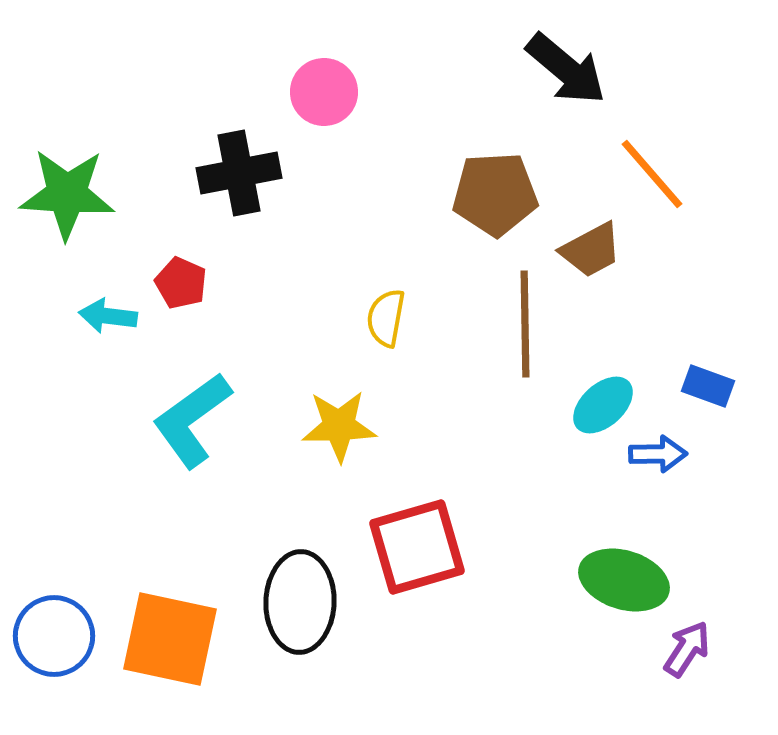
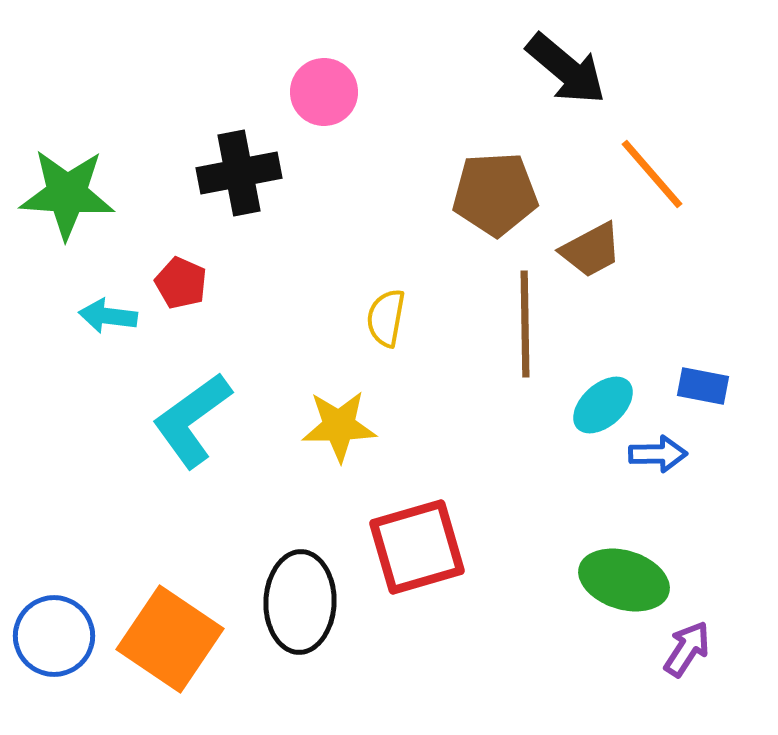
blue rectangle: moved 5 px left; rotated 9 degrees counterclockwise
orange square: rotated 22 degrees clockwise
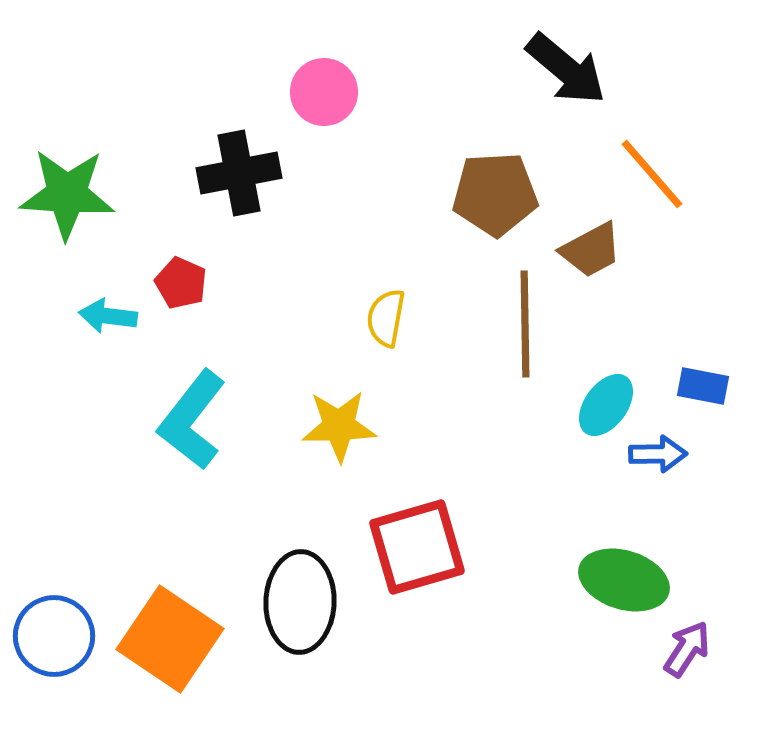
cyan ellipse: moved 3 px right; rotated 12 degrees counterclockwise
cyan L-shape: rotated 16 degrees counterclockwise
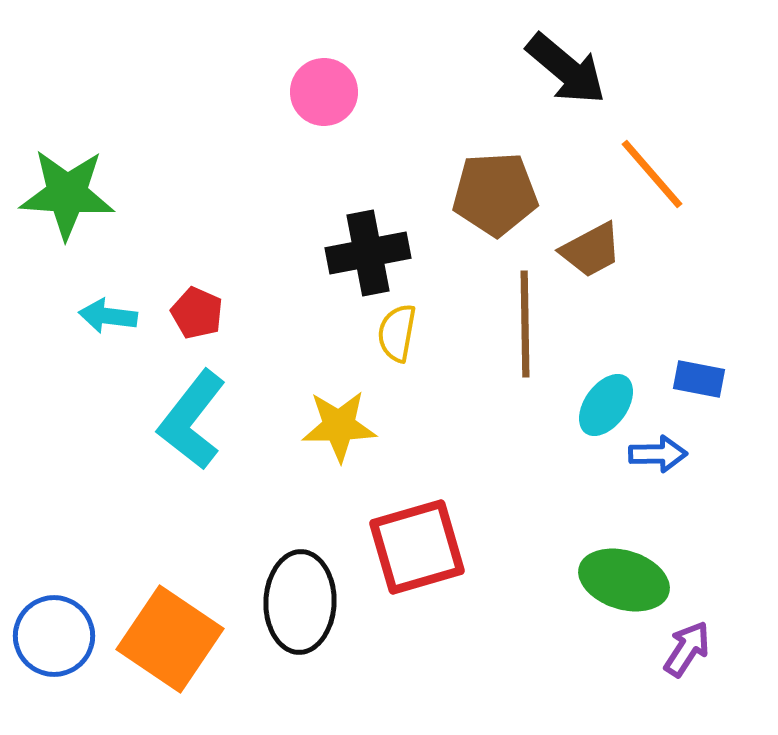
black cross: moved 129 px right, 80 px down
red pentagon: moved 16 px right, 30 px down
yellow semicircle: moved 11 px right, 15 px down
blue rectangle: moved 4 px left, 7 px up
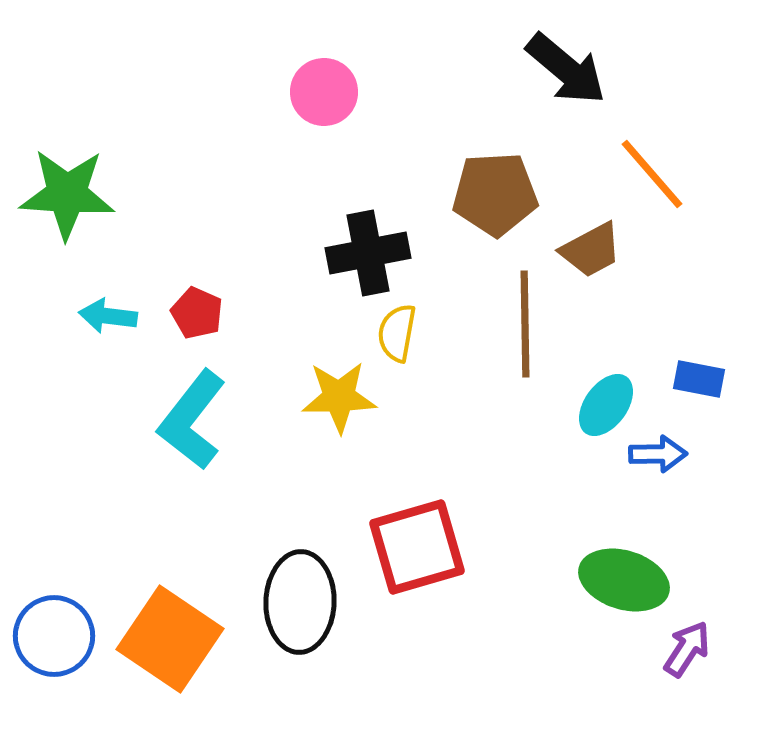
yellow star: moved 29 px up
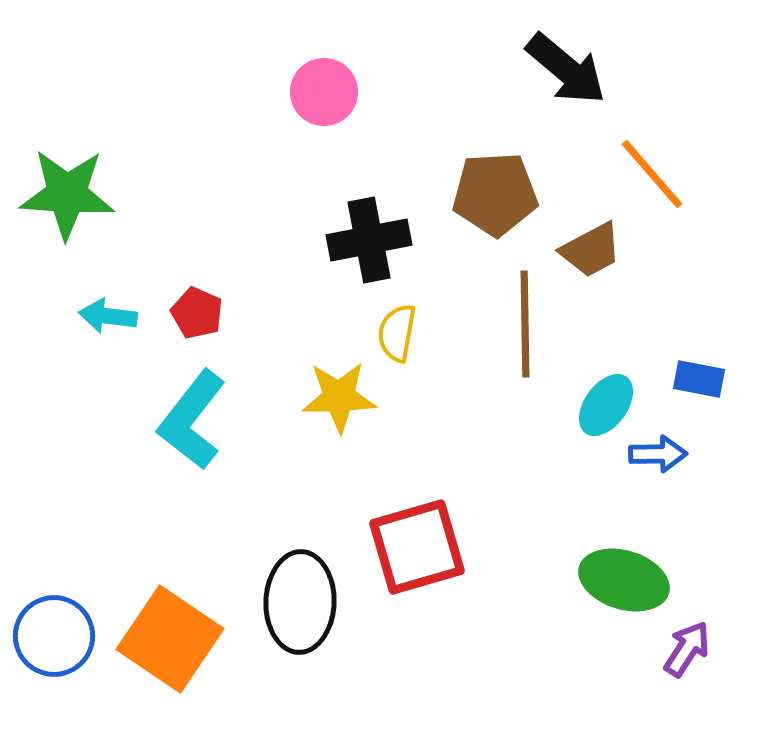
black cross: moved 1 px right, 13 px up
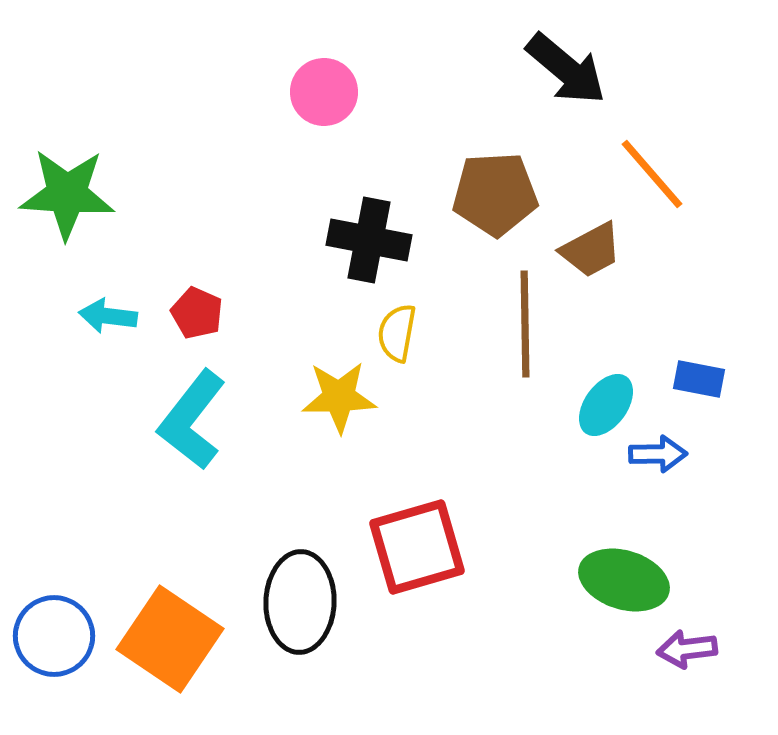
black cross: rotated 22 degrees clockwise
purple arrow: rotated 130 degrees counterclockwise
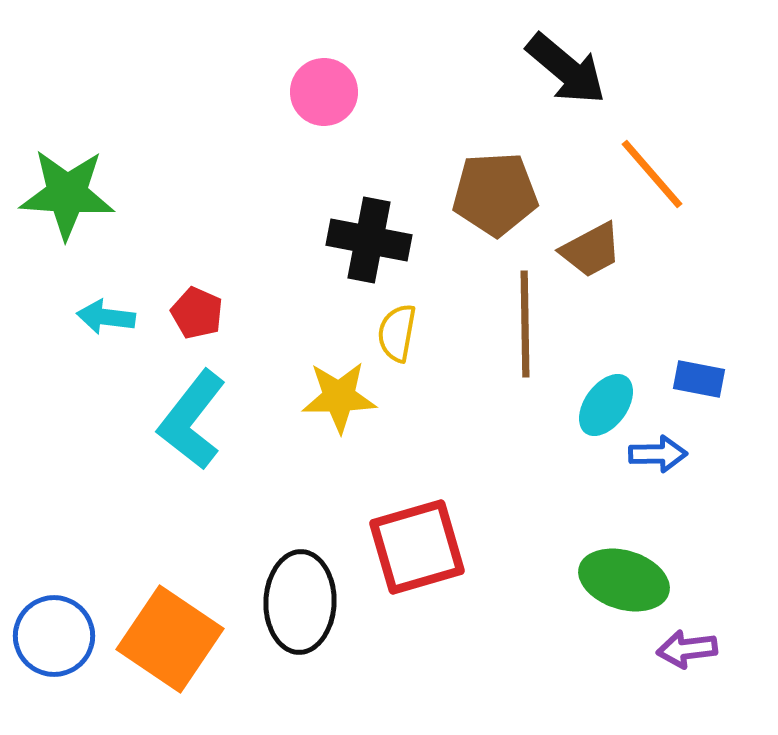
cyan arrow: moved 2 px left, 1 px down
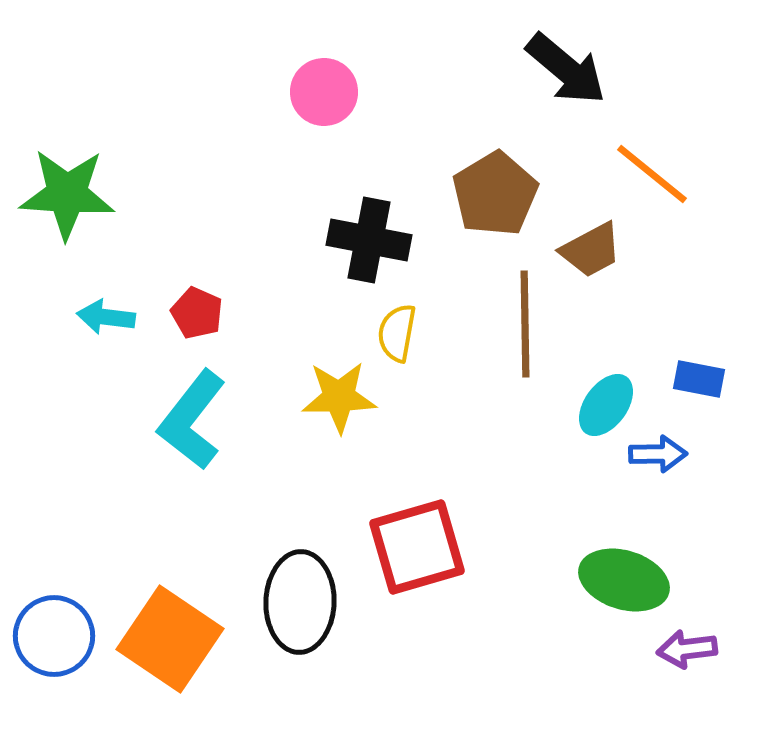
orange line: rotated 10 degrees counterclockwise
brown pentagon: rotated 28 degrees counterclockwise
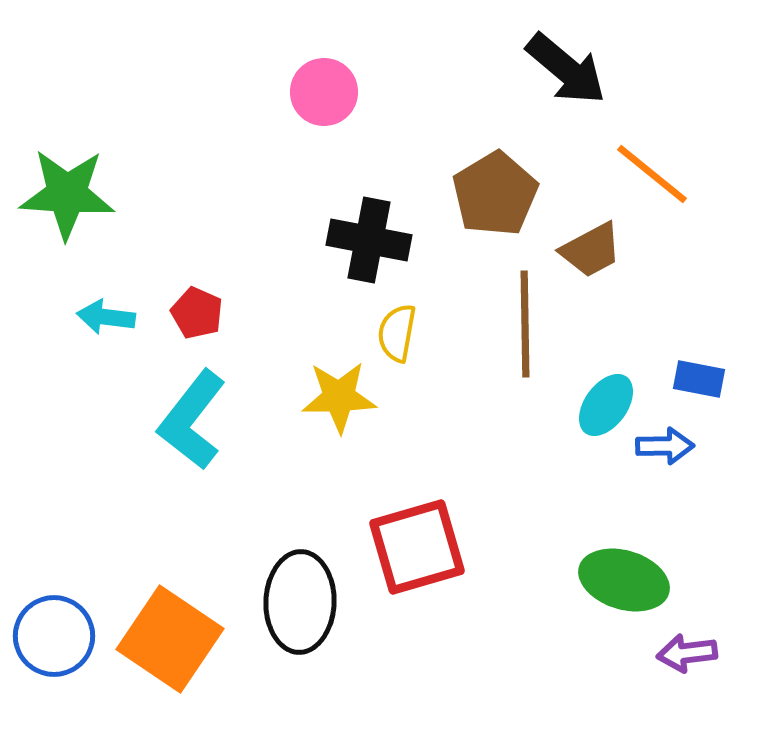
blue arrow: moved 7 px right, 8 px up
purple arrow: moved 4 px down
